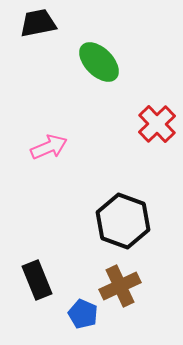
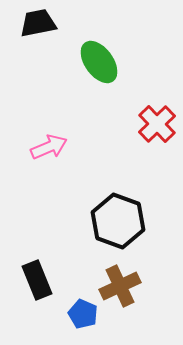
green ellipse: rotated 9 degrees clockwise
black hexagon: moved 5 px left
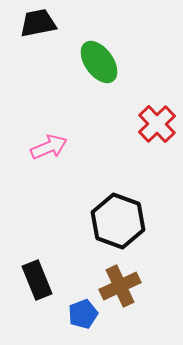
blue pentagon: rotated 28 degrees clockwise
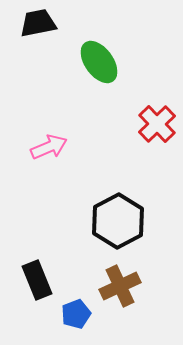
black hexagon: rotated 12 degrees clockwise
blue pentagon: moved 7 px left
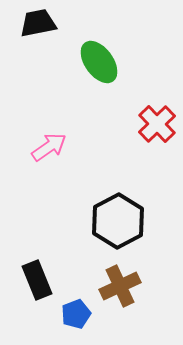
pink arrow: rotated 12 degrees counterclockwise
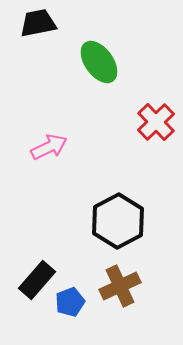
red cross: moved 1 px left, 2 px up
pink arrow: rotated 9 degrees clockwise
black rectangle: rotated 63 degrees clockwise
blue pentagon: moved 6 px left, 12 px up
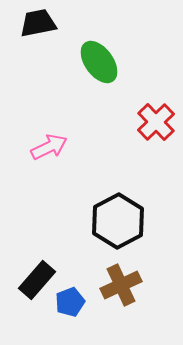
brown cross: moved 1 px right, 1 px up
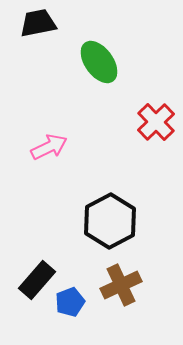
black hexagon: moved 8 px left
